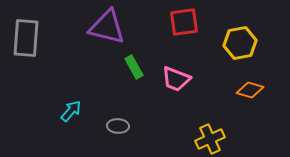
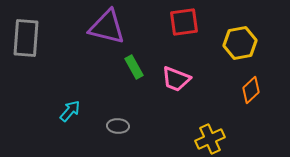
orange diamond: moved 1 px right; rotated 60 degrees counterclockwise
cyan arrow: moved 1 px left
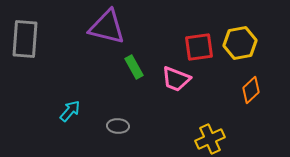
red square: moved 15 px right, 25 px down
gray rectangle: moved 1 px left, 1 px down
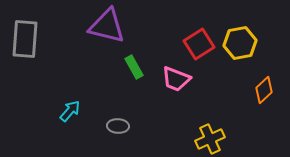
purple triangle: moved 1 px up
red square: moved 3 px up; rotated 24 degrees counterclockwise
orange diamond: moved 13 px right
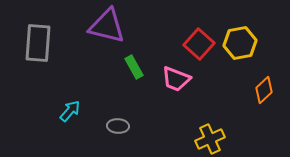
gray rectangle: moved 13 px right, 4 px down
red square: rotated 16 degrees counterclockwise
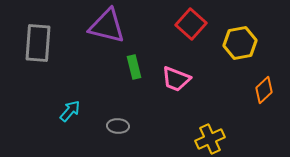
red square: moved 8 px left, 20 px up
green rectangle: rotated 15 degrees clockwise
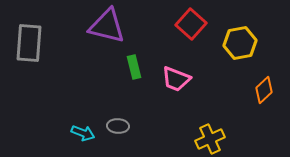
gray rectangle: moved 9 px left
cyan arrow: moved 13 px right, 22 px down; rotated 70 degrees clockwise
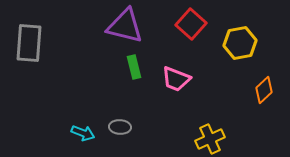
purple triangle: moved 18 px right
gray ellipse: moved 2 px right, 1 px down
